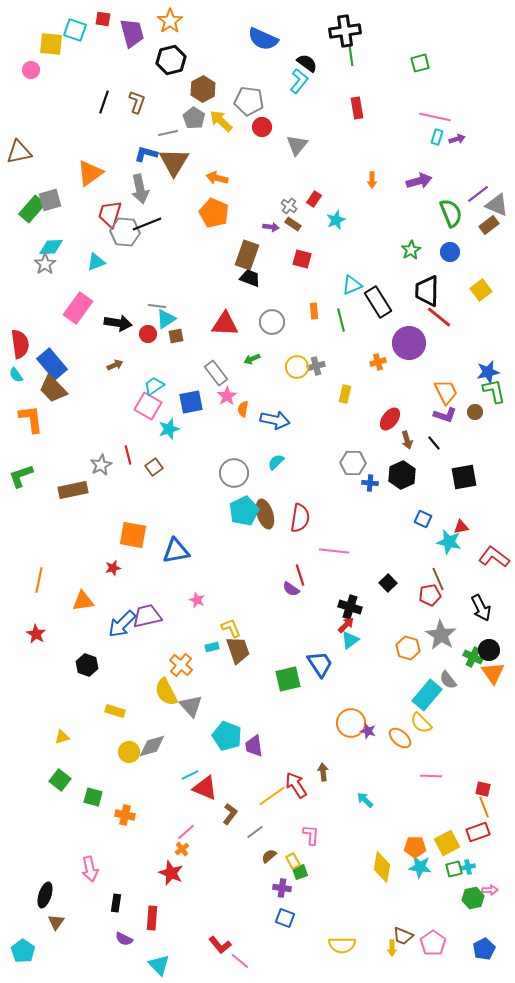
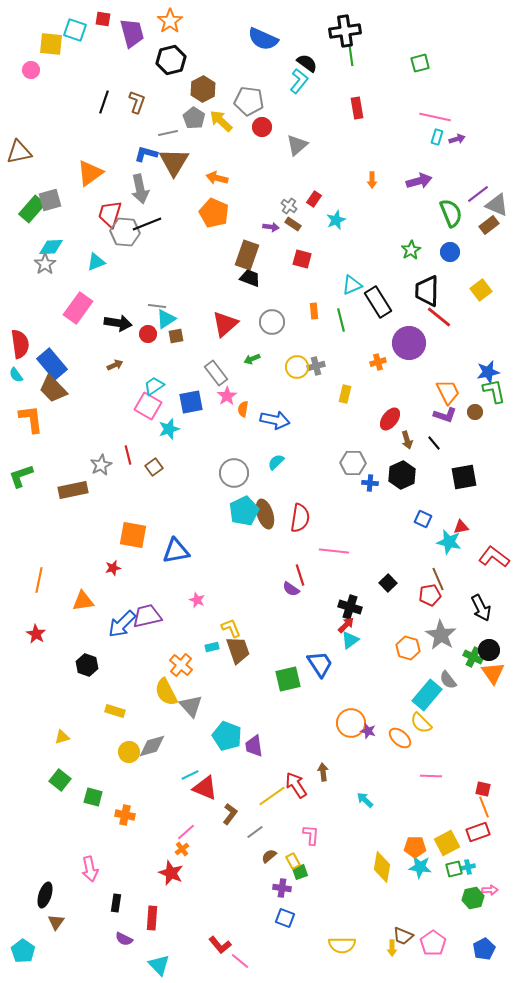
gray triangle at (297, 145): rotated 10 degrees clockwise
red triangle at (225, 324): rotated 44 degrees counterclockwise
orange trapezoid at (446, 392): moved 2 px right
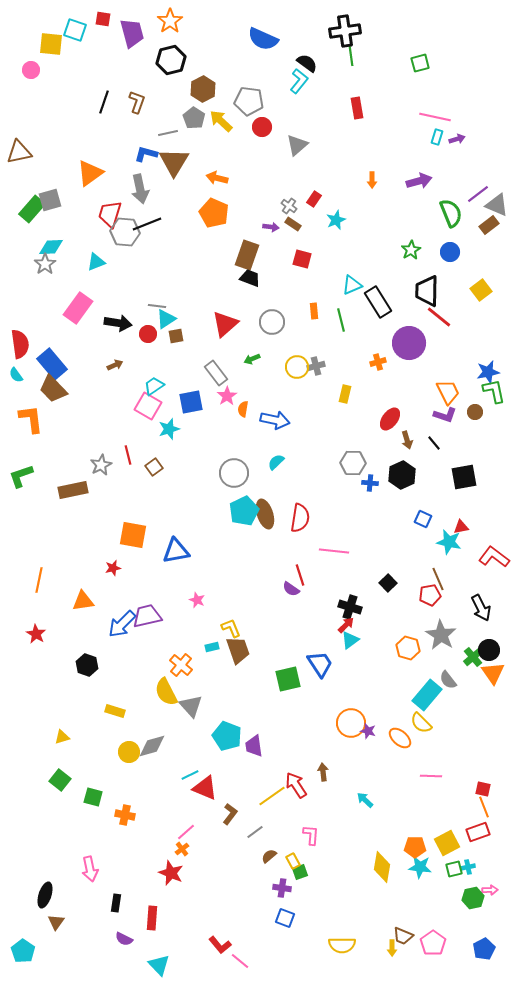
green cross at (473, 657): rotated 24 degrees clockwise
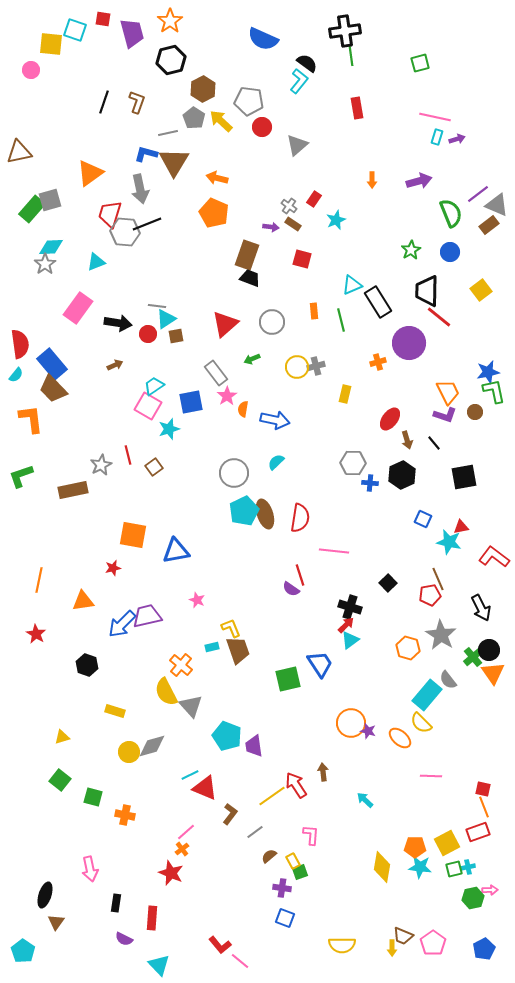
cyan semicircle at (16, 375): rotated 105 degrees counterclockwise
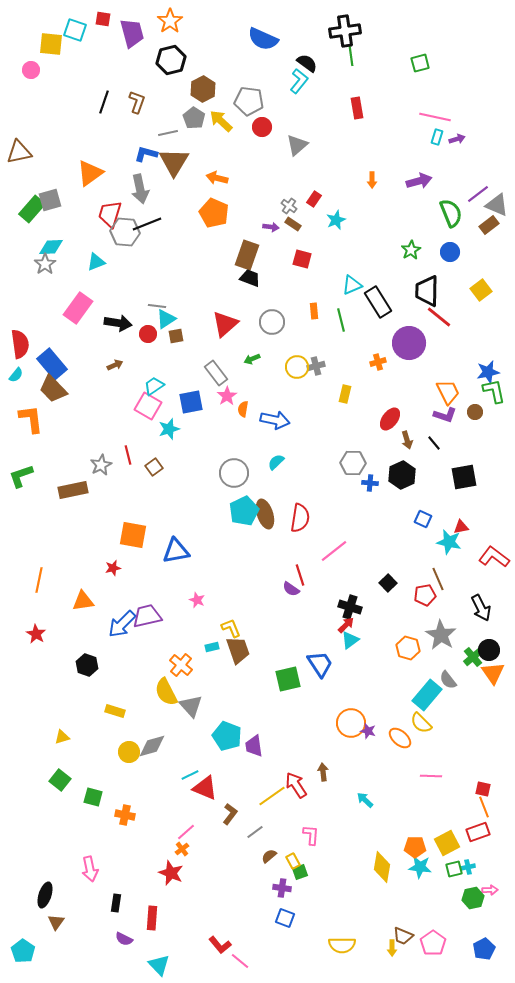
pink line at (334, 551): rotated 44 degrees counterclockwise
red pentagon at (430, 595): moved 5 px left
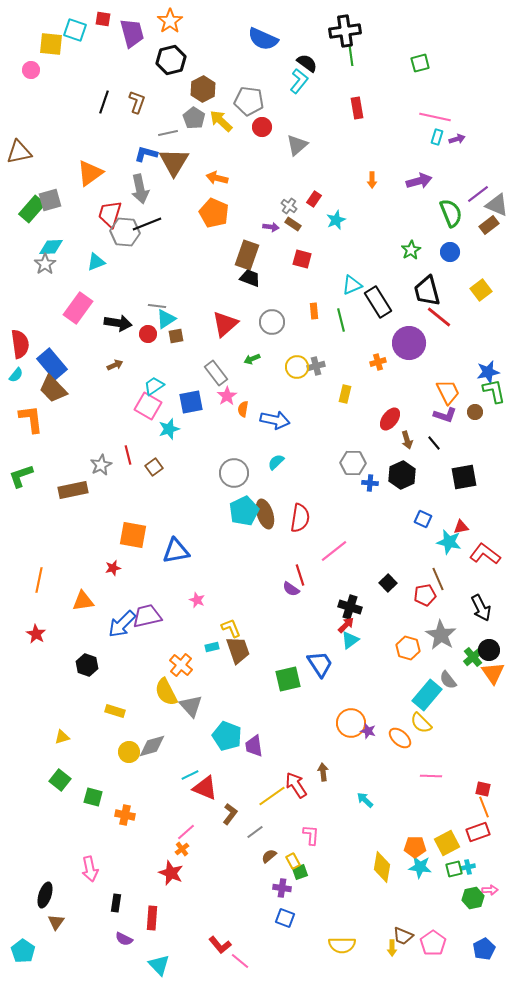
black trapezoid at (427, 291): rotated 16 degrees counterclockwise
red L-shape at (494, 557): moved 9 px left, 3 px up
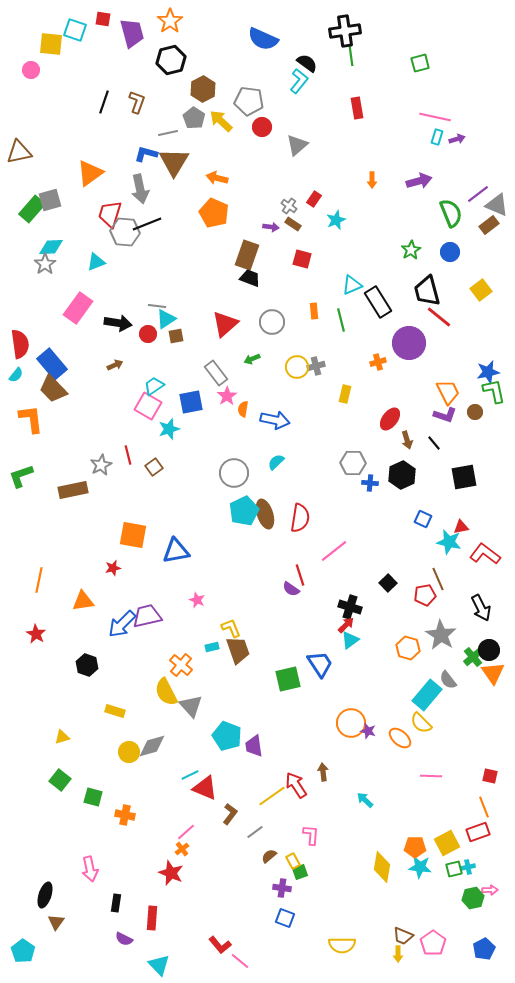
red square at (483, 789): moved 7 px right, 13 px up
yellow arrow at (392, 948): moved 6 px right, 6 px down
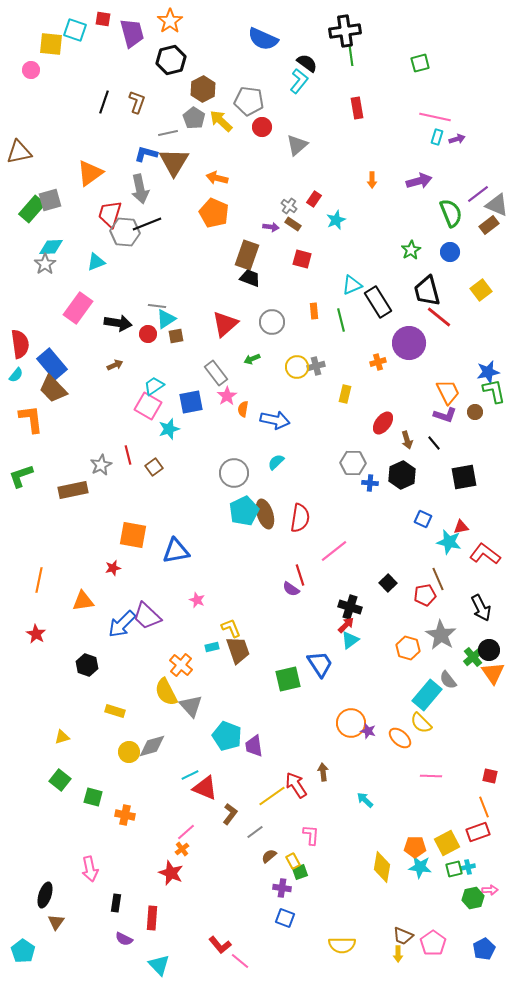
red ellipse at (390, 419): moved 7 px left, 4 px down
purple trapezoid at (147, 616): rotated 124 degrees counterclockwise
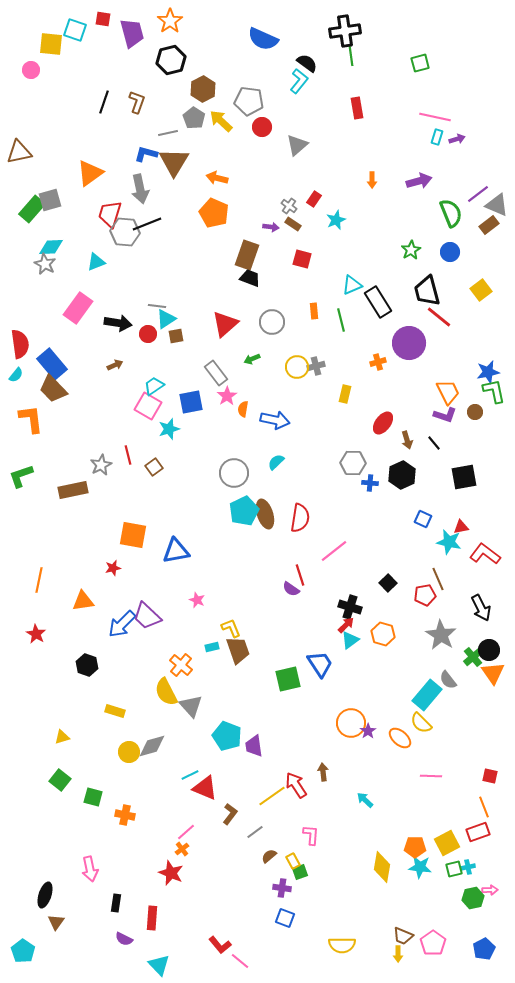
gray star at (45, 264): rotated 10 degrees counterclockwise
orange hexagon at (408, 648): moved 25 px left, 14 px up
purple star at (368, 731): rotated 21 degrees clockwise
